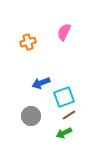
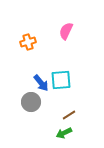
pink semicircle: moved 2 px right, 1 px up
blue arrow: rotated 108 degrees counterclockwise
cyan square: moved 3 px left, 17 px up; rotated 15 degrees clockwise
gray circle: moved 14 px up
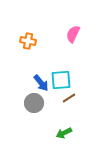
pink semicircle: moved 7 px right, 3 px down
orange cross: moved 1 px up; rotated 28 degrees clockwise
gray circle: moved 3 px right, 1 px down
brown line: moved 17 px up
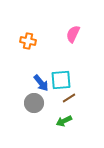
green arrow: moved 12 px up
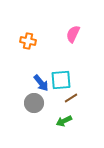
brown line: moved 2 px right
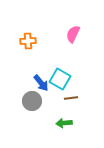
orange cross: rotated 14 degrees counterclockwise
cyan square: moved 1 px left, 1 px up; rotated 35 degrees clockwise
brown line: rotated 24 degrees clockwise
gray circle: moved 2 px left, 2 px up
green arrow: moved 2 px down; rotated 21 degrees clockwise
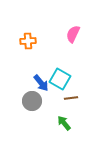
green arrow: rotated 56 degrees clockwise
